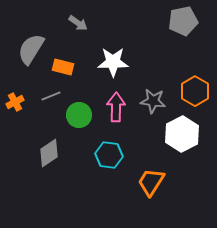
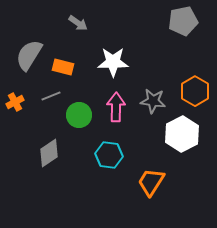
gray semicircle: moved 2 px left, 6 px down
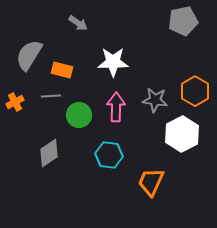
orange rectangle: moved 1 px left, 3 px down
gray line: rotated 18 degrees clockwise
gray star: moved 2 px right, 1 px up
orange trapezoid: rotated 8 degrees counterclockwise
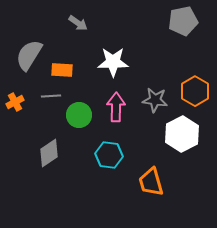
orange rectangle: rotated 10 degrees counterclockwise
orange trapezoid: rotated 40 degrees counterclockwise
